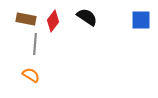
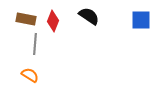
black semicircle: moved 2 px right, 1 px up
red diamond: rotated 15 degrees counterclockwise
orange semicircle: moved 1 px left
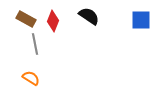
brown rectangle: rotated 18 degrees clockwise
gray line: rotated 15 degrees counterclockwise
orange semicircle: moved 1 px right, 3 px down
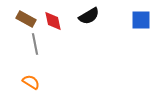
black semicircle: rotated 115 degrees clockwise
red diamond: rotated 35 degrees counterclockwise
orange semicircle: moved 4 px down
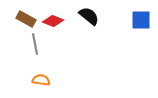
black semicircle: rotated 110 degrees counterclockwise
red diamond: rotated 55 degrees counterclockwise
orange semicircle: moved 10 px right, 2 px up; rotated 24 degrees counterclockwise
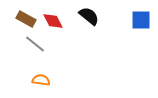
red diamond: rotated 40 degrees clockwise
gray line: rotated 40 degrees counterclockwise
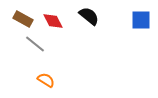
brown rectangle: moved 3 px left
orange semicircle: moved 5 px right; rotated 24 degrees clockwise
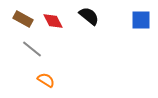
gray line: moved 3 px left, 5 px down
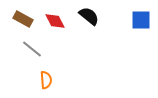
red diamond: moved 2 px right
orange semicircle: rotated 54 degrees clockwise
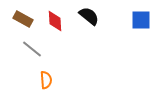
red diamond: rotated 25 degrees clockwise
